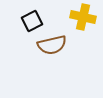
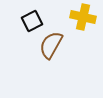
brown semicircle: moved 1 px left; rotated 132 degrees clockwise
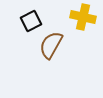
black square: moved 1 px left
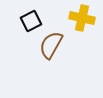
yellow cross: moved 1 px left, 1 px down
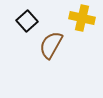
black square: moved 4 px left; rotated 15 degrees counterclockwise
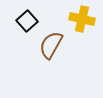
yellow cross: moved 1 px down
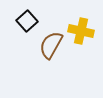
yellow cross: moved 1 px left, 12 px down
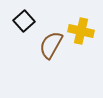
black square: moved 3 px left
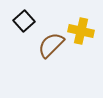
brown semicircle: rotated 16 degrees clockwise
